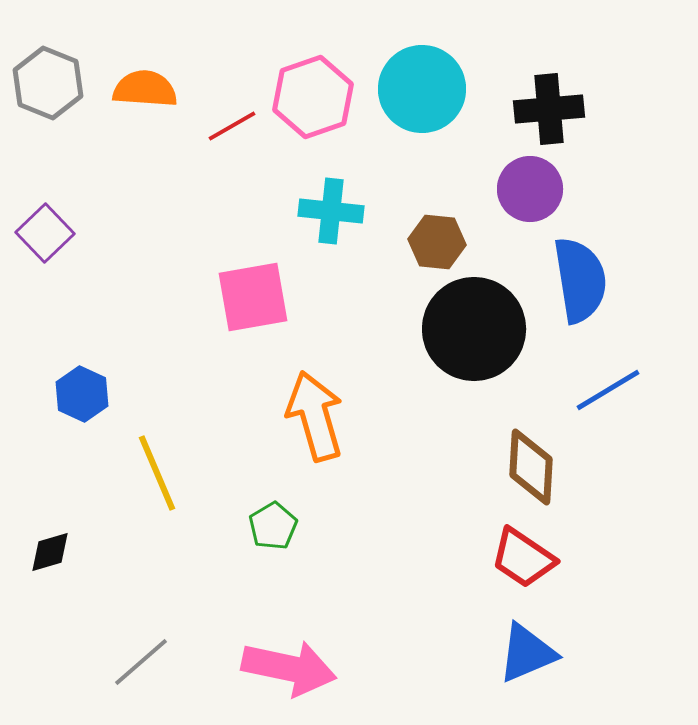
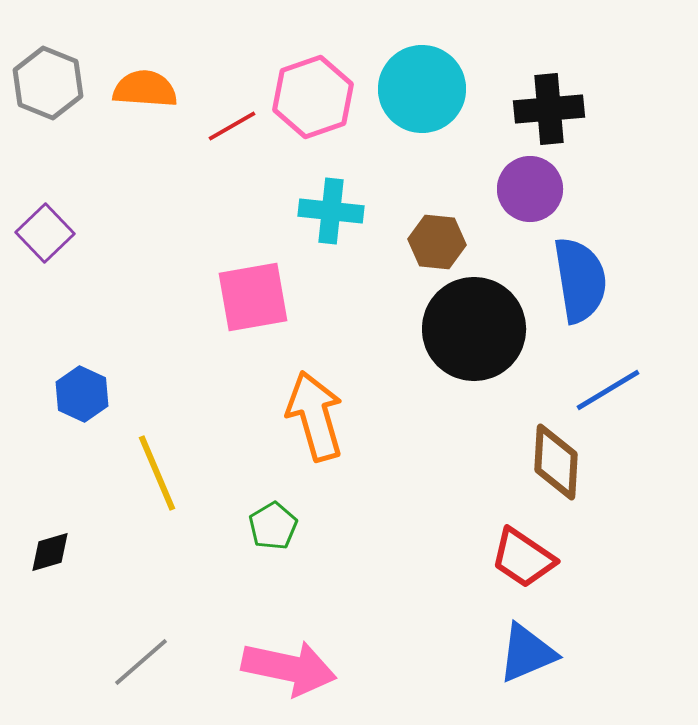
brown diamond: moved 25 px right, 5 px up
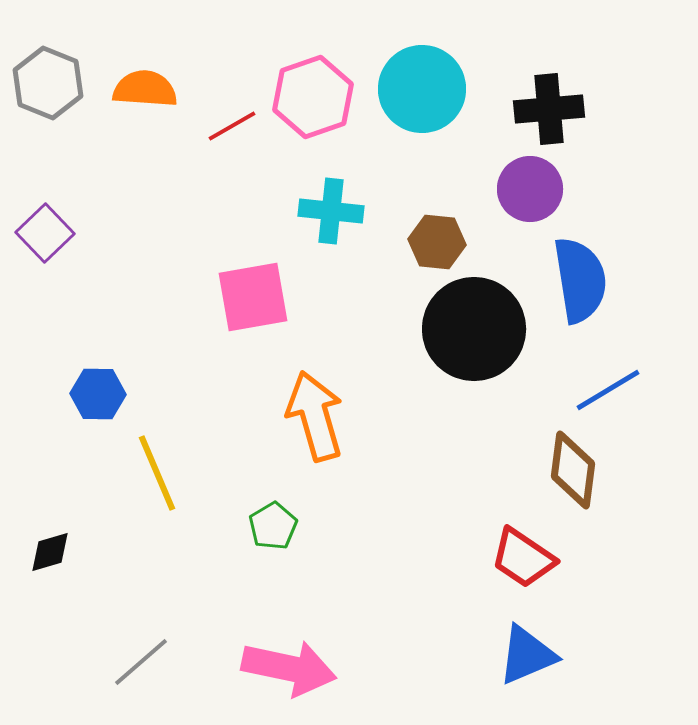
blue hexagon: moved 16 px right; rotated 24 degrees counterclockwise
brown diamond: moved 17 px right, 8 px down; rotated 4 degrees clockwise
blue triangle: moved 2 px down
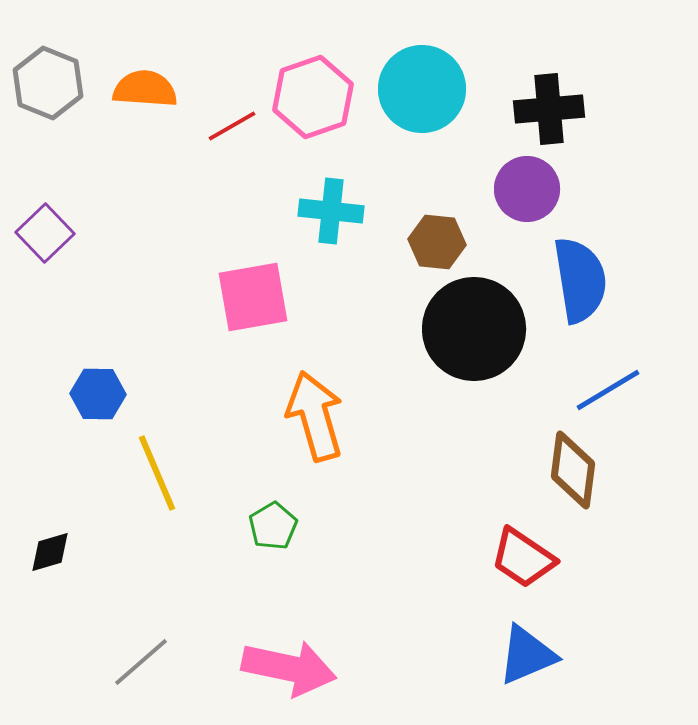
purple circle: moved 3 px left
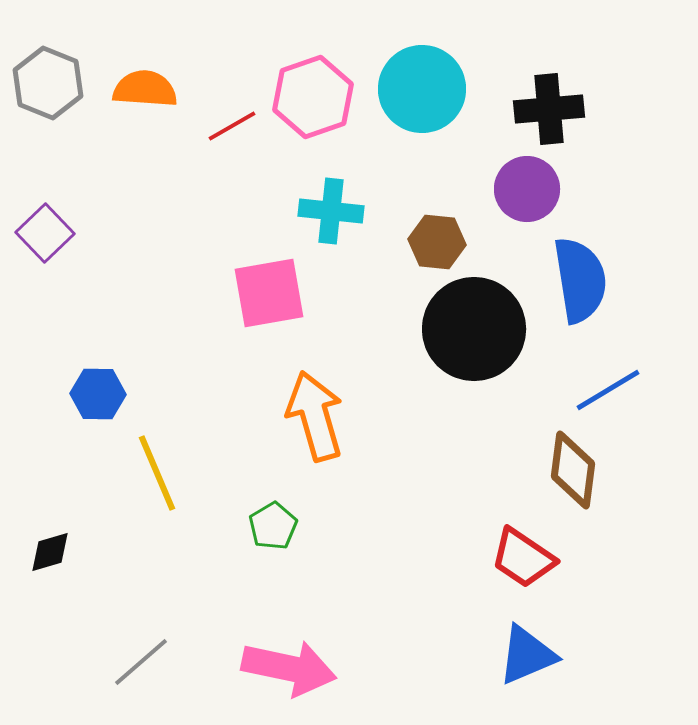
pink square: moved 16 px right, 4 px up
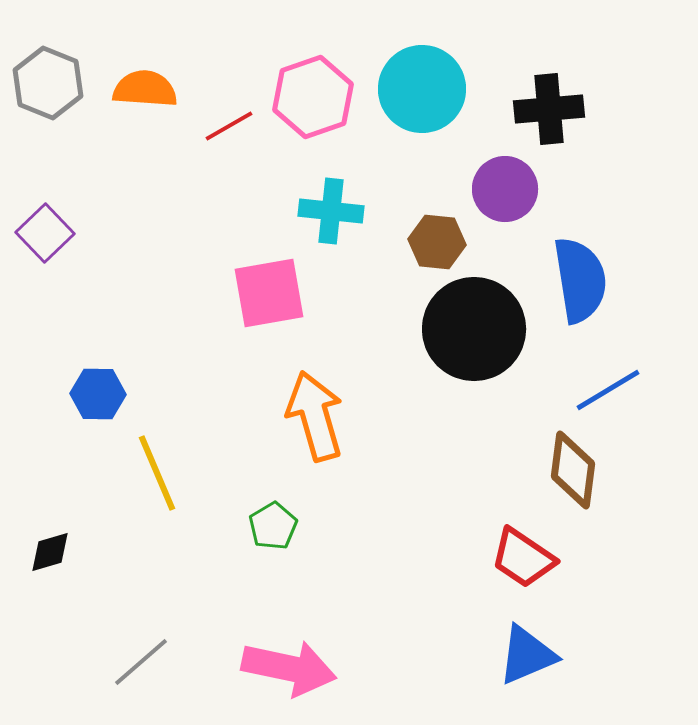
red line: moved 3 px left
purple circle: moved 22 px left
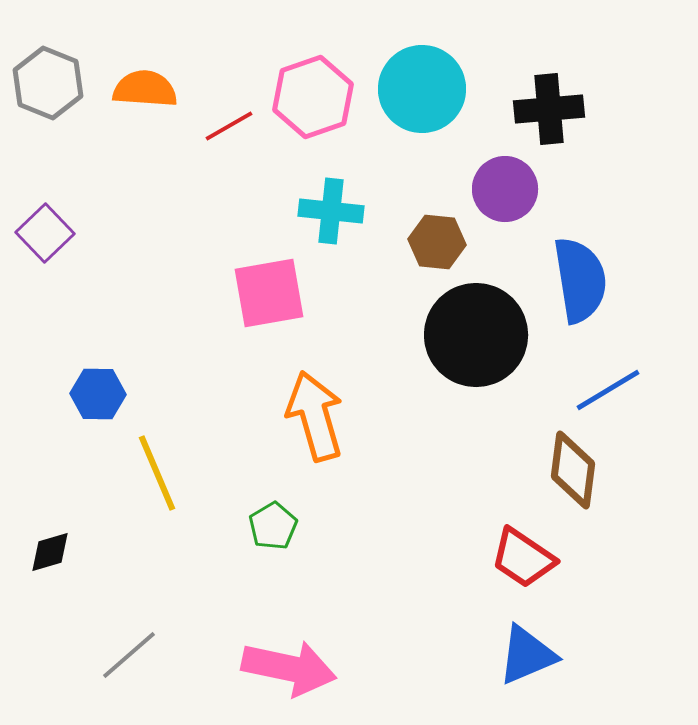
black circle: moved 2 px right, 6 px down
gray line: moved 12 px left, 7 px up
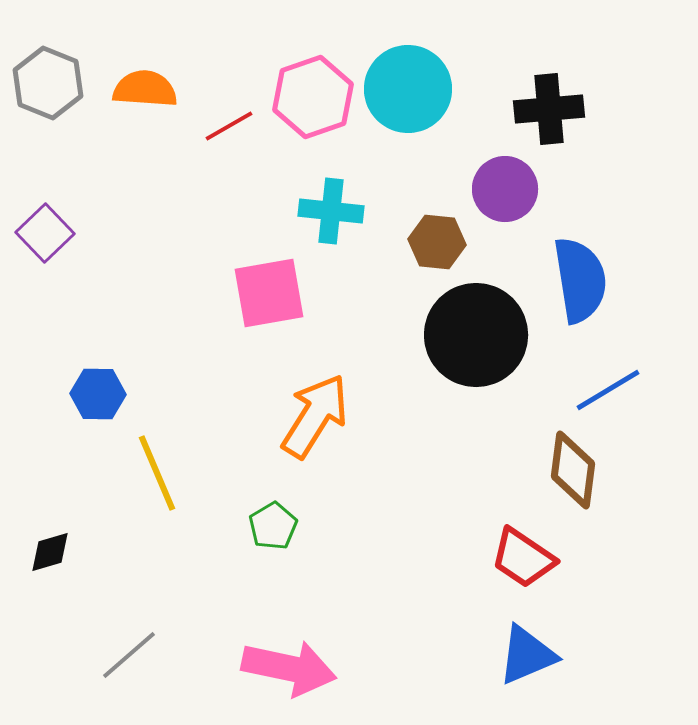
cyan circle: moved 14 px left
orange arrow: rotated 48 degrees clockwise
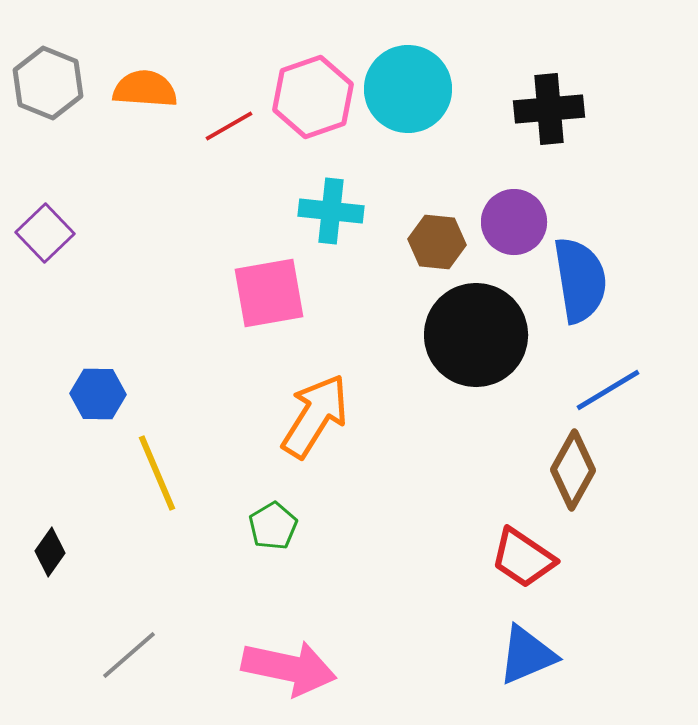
purple circle: moved 9 px right, 33 px down
brown diamond: rotated 22 degrees clockwise
black diamond: rotated 39 degrees counterclockwise
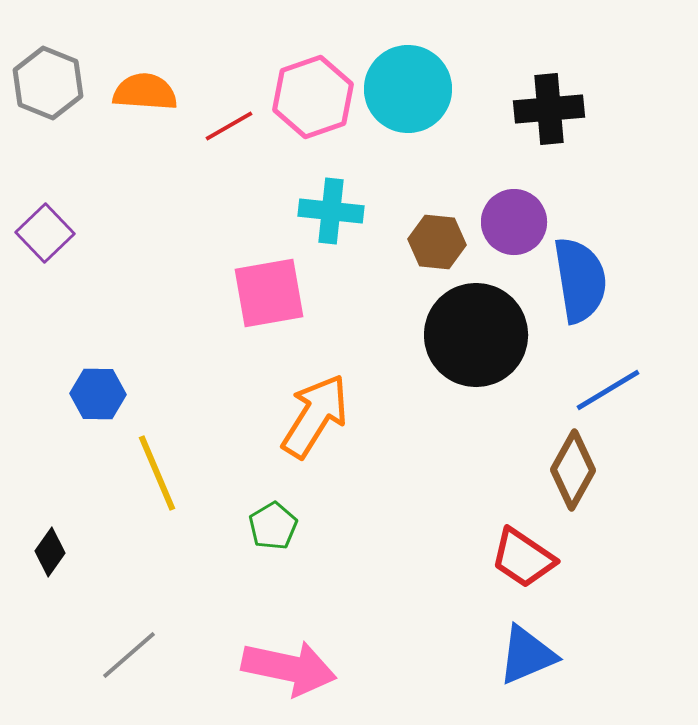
orange semicircle: moved 3 px down
